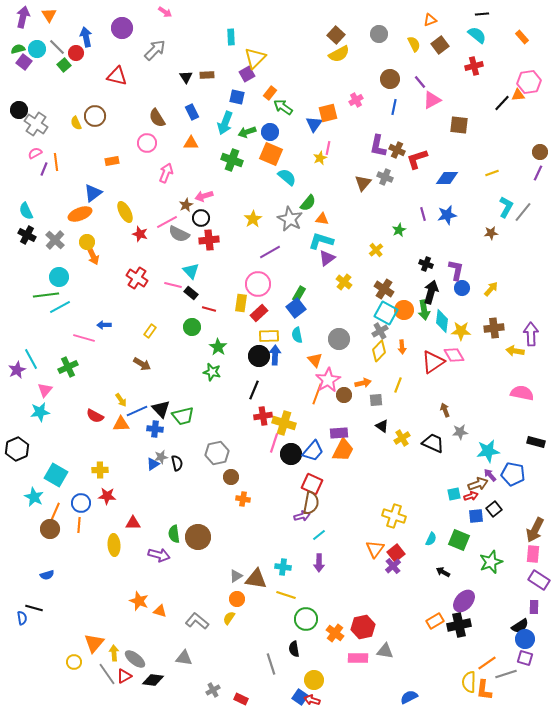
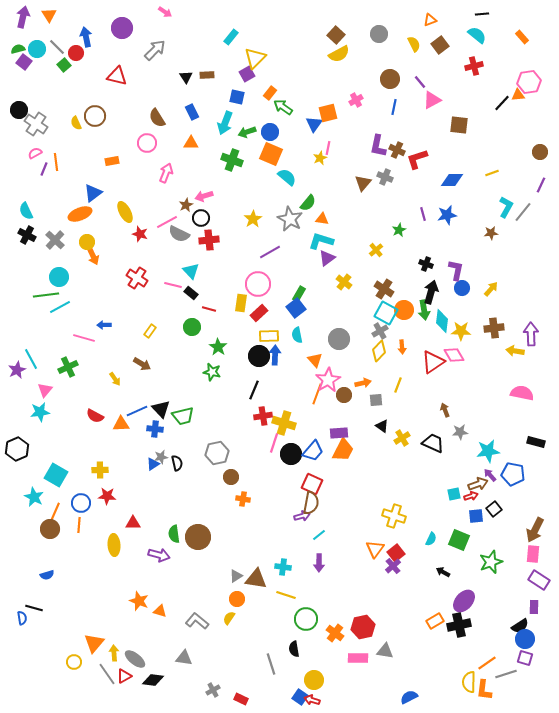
cyan rectangle at (231, 37): rotated 42 degrees clockwise
purple line at (538, 173): moved 3 px right, 12 px down
blue diamond at (447, 178): moved 5 px right, 2 px down
yellow arrow at (121, 400): moved 6 px left, 21 px up
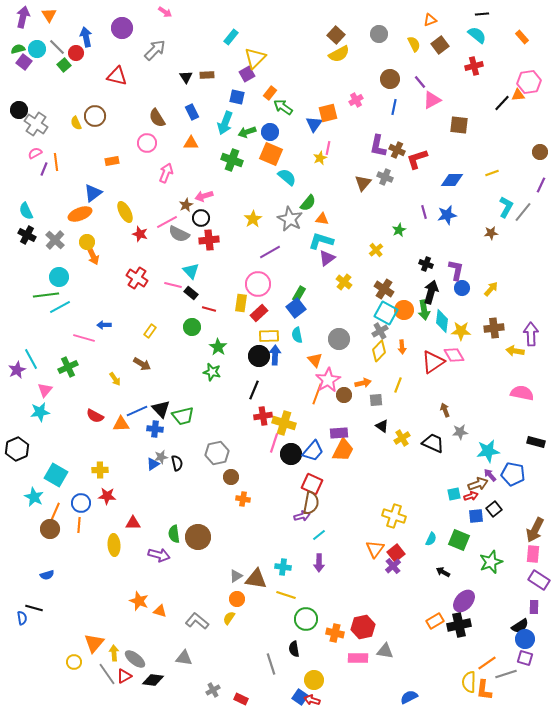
purple line at (423, 214): moved 1 px right, 2 px up
orange cross at (335, 633): rotated 24 degrees counterclockwise
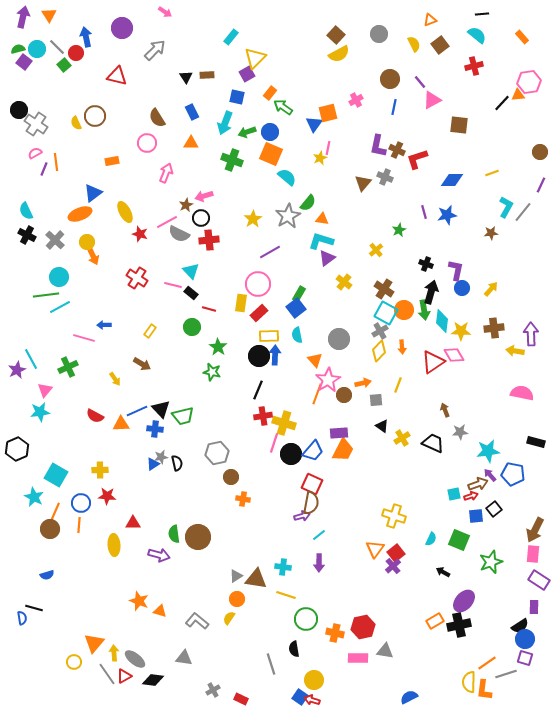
gray star at (290, 219): moved 2 px left, 3 px up; rotated 15 degrees clockwise
black line at (254, 390): moved 4 px right
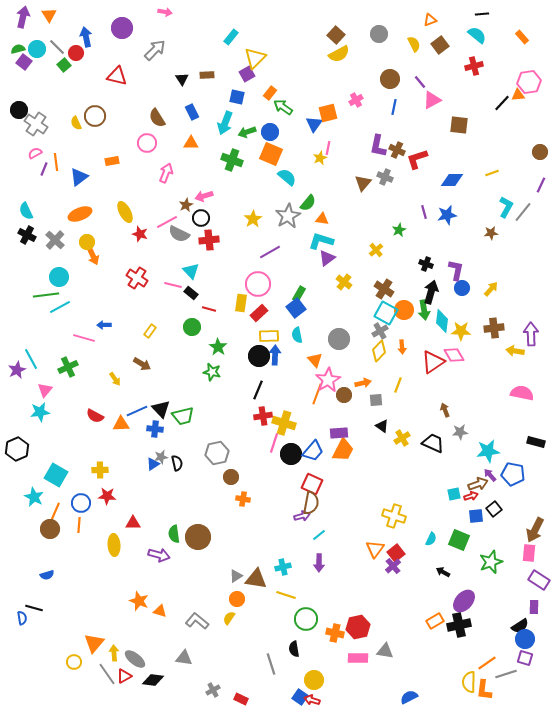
pink arrow at (165, 12): rotated 24 degrees counterclockwise
black triangle at (186, 77): moved 4 px left, 2 px down
blue triangle at (93, 193): moved 14 px left, 16 px up
pink rectangle at (533, 554): moved 4 px left, 1 px up
cyan cross at (283, 567): rotated 21 degrees counterclockwise
red hexagon at (363, 627): moved 5 px left
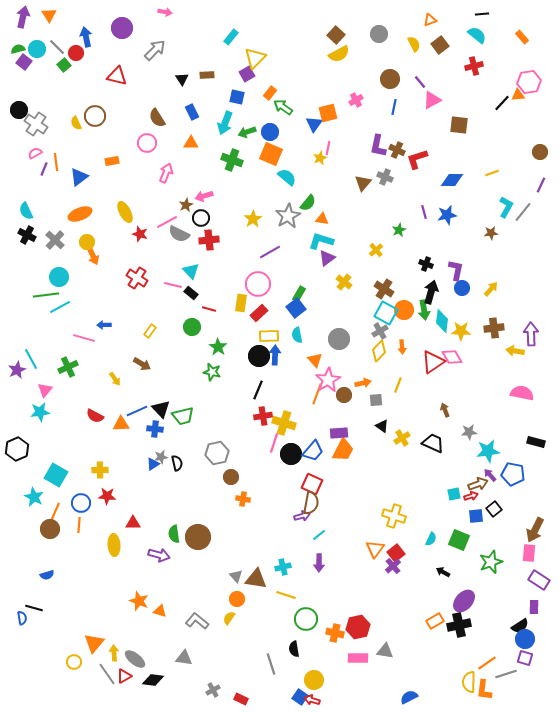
pink diamond at (454, 355): moved 2 px left, 2 px down
gray star at (460, 432): moved 9 px right
gray triangle at (236, 576): rotated 40 degrees counterclockwise
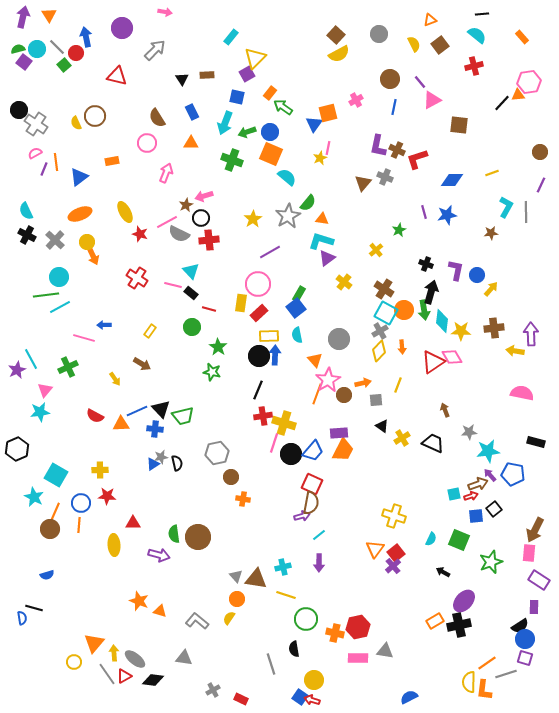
gray line at (523, 212): moved 3 px right; rotated 40 degrees counterclockwise
blue circle at (462, 288): moved 15 px right, 13 px up
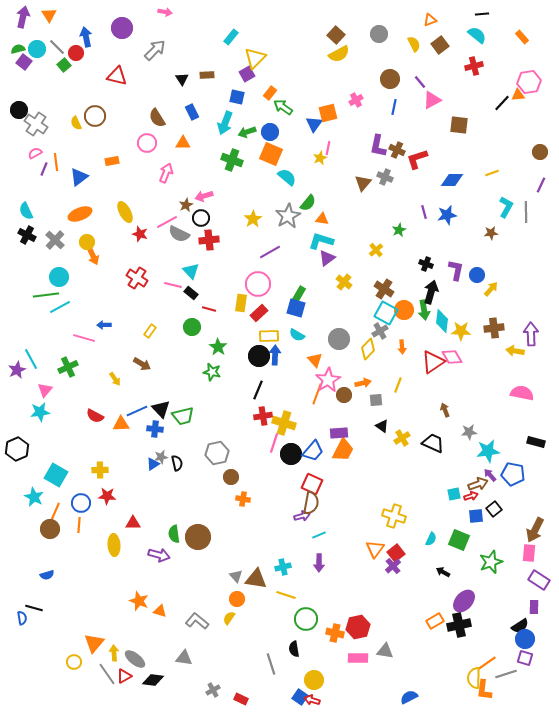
orange triangle at (191, 143): moved 8 px left
blue square at (296, 308): rotated 36 degrees counterclockwise
cyan semicircle at (297, 335): rotated 49 degrees counterclockwise
yellow diamond at (379, 351): moved 11 px left, 2 px up
cyan line at (319, 535): rotated 16 degrees clockwise
yellow semicircle at (469, 682): moved 5 px right, 4 px up
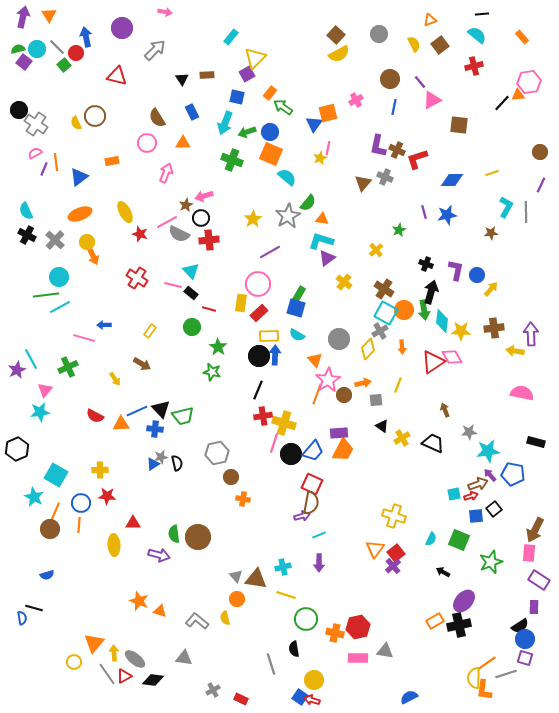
yellow semicircle at (229, 618): moved 4 px left; rotated 48 degrees counterclockwise
